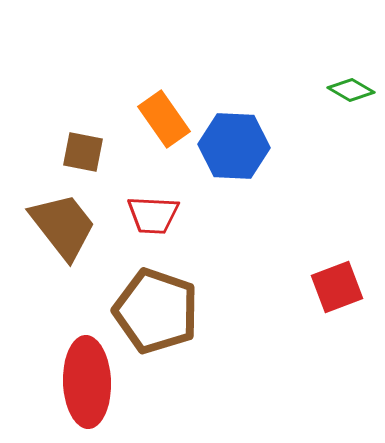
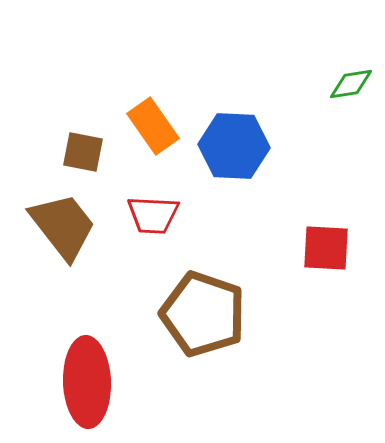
green diamond: moved 6 px up; rotated 39 degrees counterclockwise
orange rectangle: moved 11 px left, 7 px down
red square: moved 11 px left, 39 px up; rotated 24 degrees clockwise
brown pentagon: moved 47 px right, 3 px down
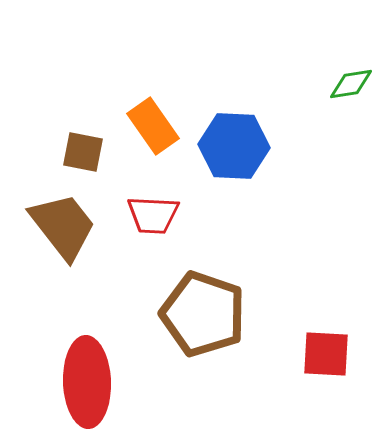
red square: moved 106 px down
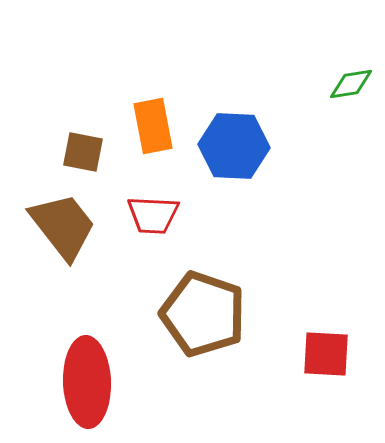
orange rectangle: rotated 24 degrees clockwise
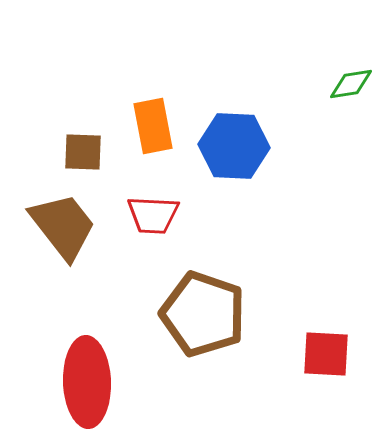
brown square: rotated 9 degrees counterclockwise
